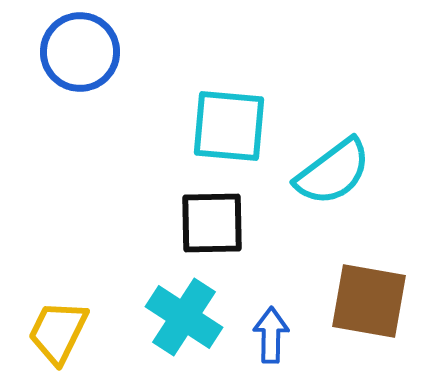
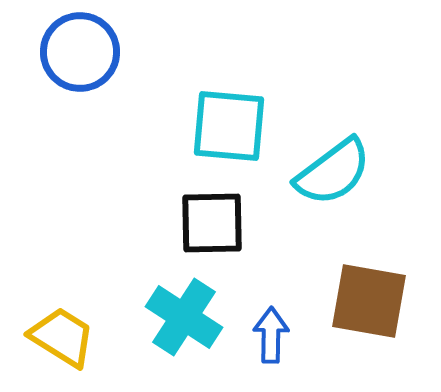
yellow trapezoid: moved 4 px right, 5 px down; rotated 96 degrees clockwise
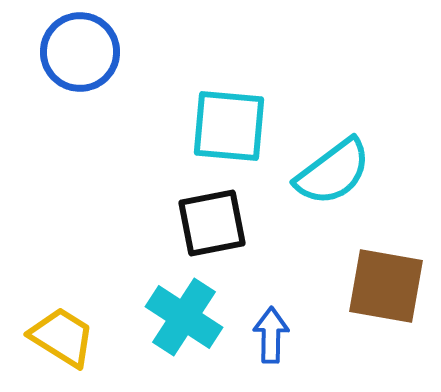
black square: rotated 10 degrees counterclockwise
brown square: moved 17 px right, 15 px up
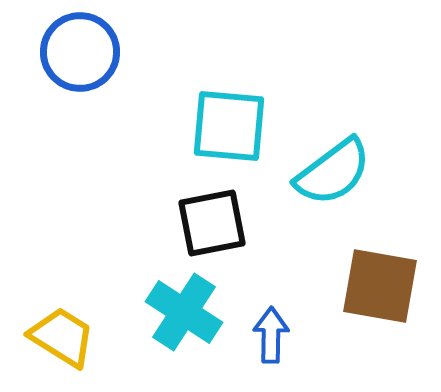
brown square: moved 6 px left
cyan cross: moved 5 px up
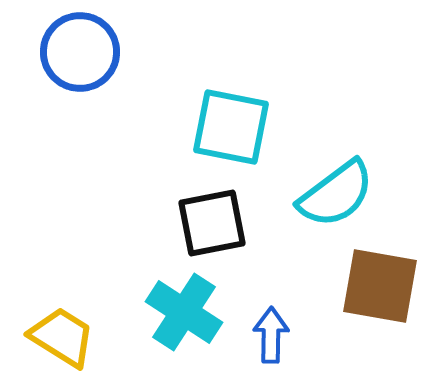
cyan square: moved 2 px right, 1 px down; rotated 6 degrees clockwise
cyan semicircle: moved 3 px right, 22 px down
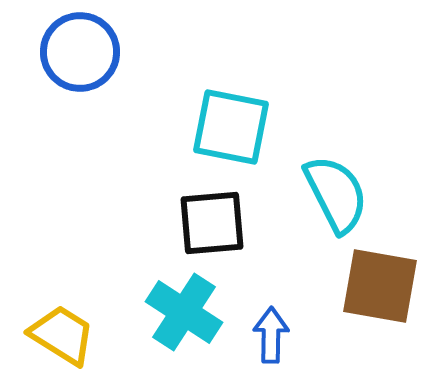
cyan semicircle: rotated 80 degrees counterclockwise
black square: rotated 6 degrees clockwise
yellow trapezoid: moved 2 px up
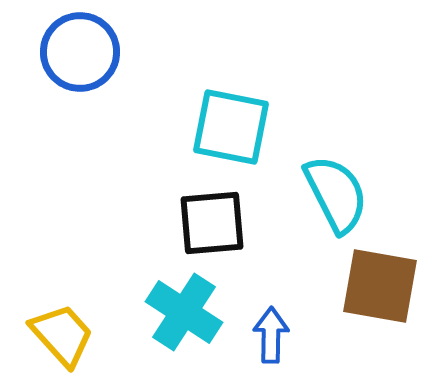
yellow trapezoid: rotated 16 degrees clockwise
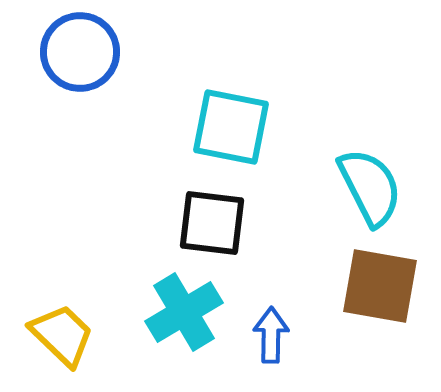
cyan semicircle: moved 34 px right, 7 px up
black square: rotated 12 degrees clockwise
cyan cross: rotated 26 degrees clockwise
yellow trapezoid: rotated 4 degrees counterclockwise
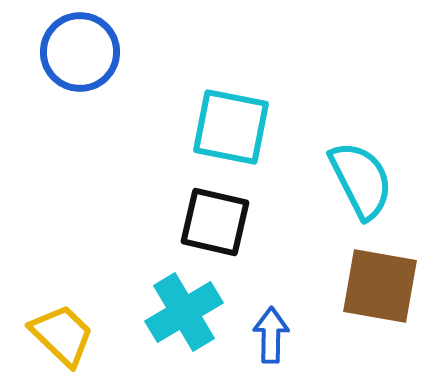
cyan semicircle: moved 9 px left, 7 px up
black square: moved 3 px right, 1 px up; rotated 6 degrees clockwise
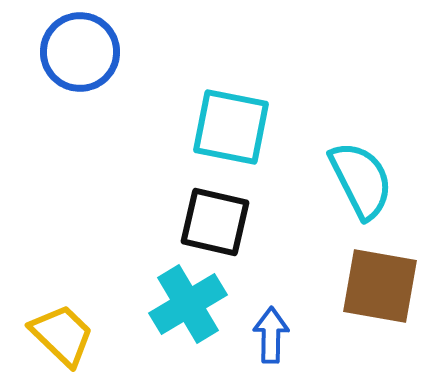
cyan cross: moved 4 px right, 8 px up
